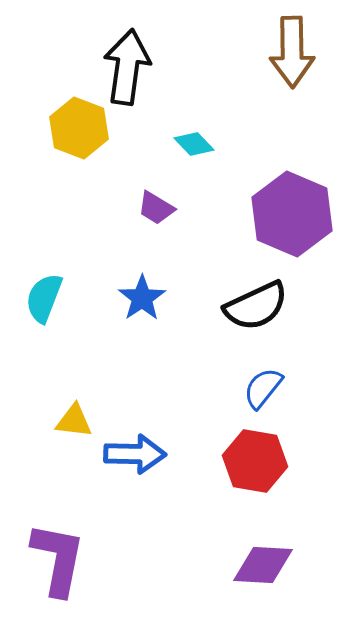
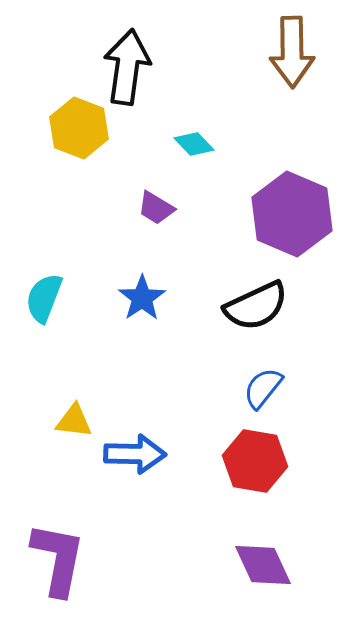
purple diamond: rotated 62 degrees clockwise
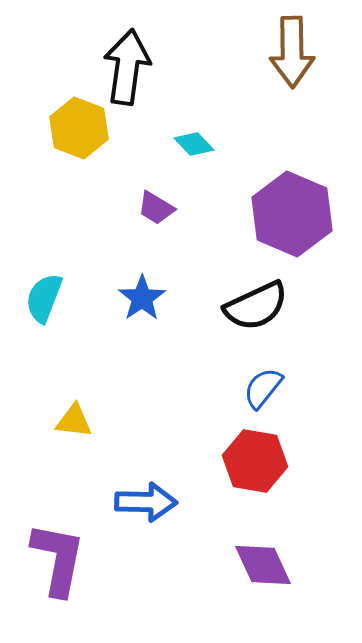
blue arrow: moved 11 px right, 48 px down
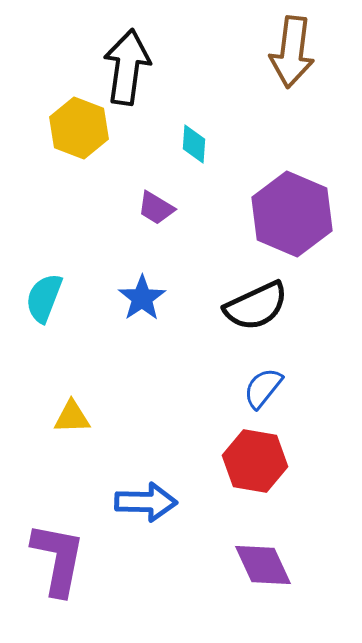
brown arrow: rotated 8 degrees clockwise
cyan diamond: rotated 48 degrees clockwise
yellow triangle: moved 2 px left, 4 px up; rotated 9 degrees counterclockwise
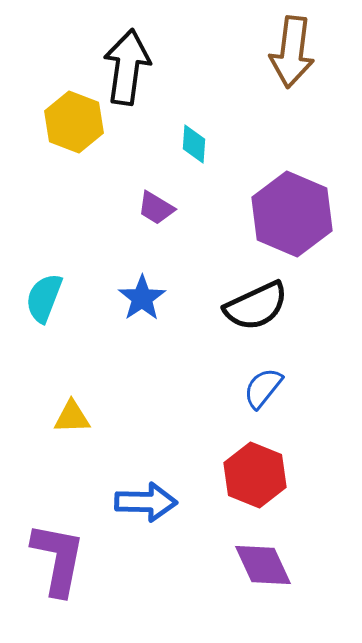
yellow hexagon: moved 5 px left, 6 px up
red hexagon: moved 14 px down; rotated 12 degrees clockwise
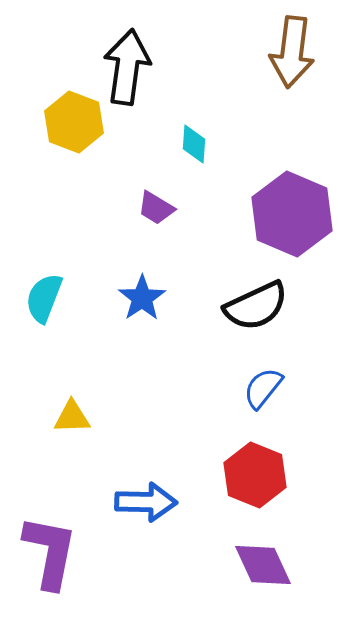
purple L-shape: moved 8 px left, 7 px up
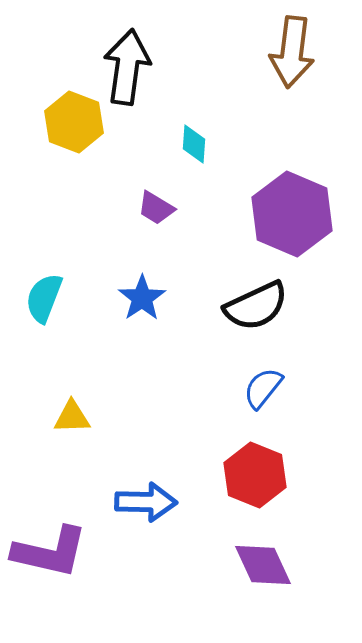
purple L-shape: rotated 92 degrees clockwise
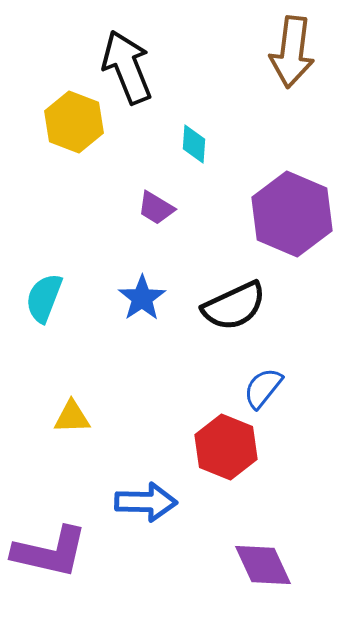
black arrow: rotated 30 degrees counterclockwise
black semicircle: moved 22 px left
red hexagon: moved 29 px left, 28 px up
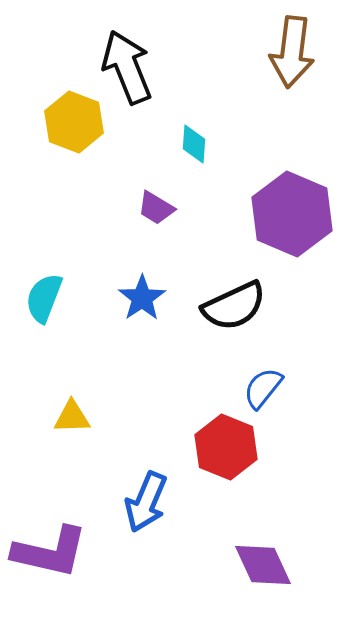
blue arrow: rotated 112 degrees clockwise
